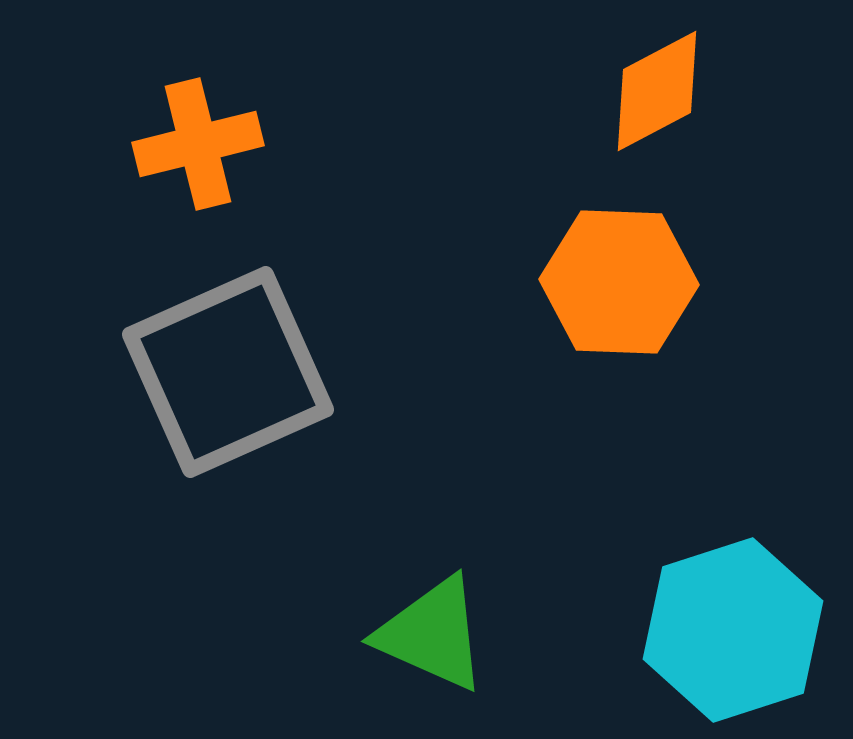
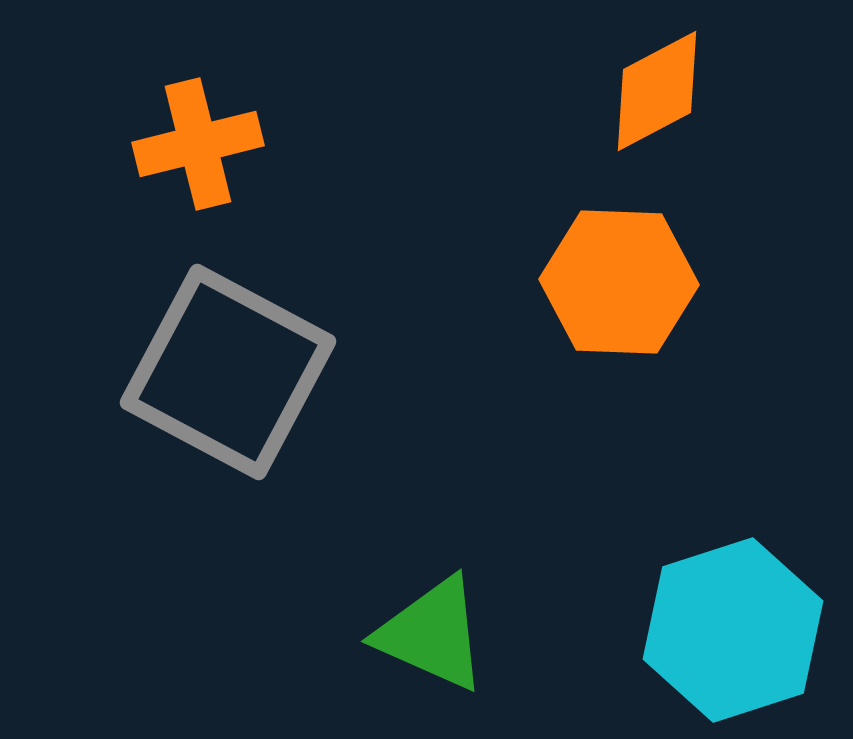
gray square: rotated 38 degrees counterclockwise
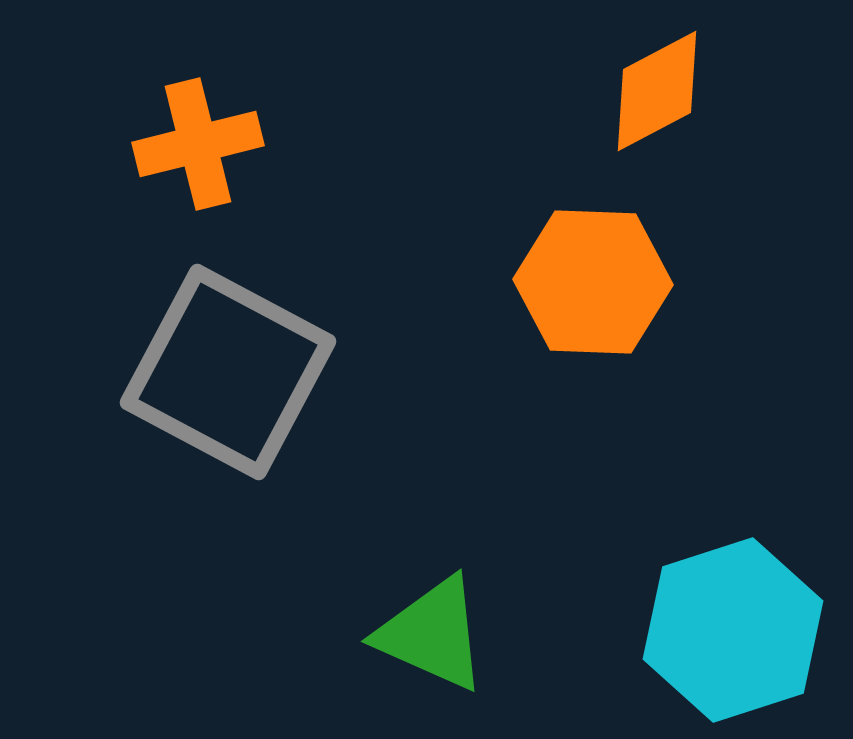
orange hexagon: moved 26 px left
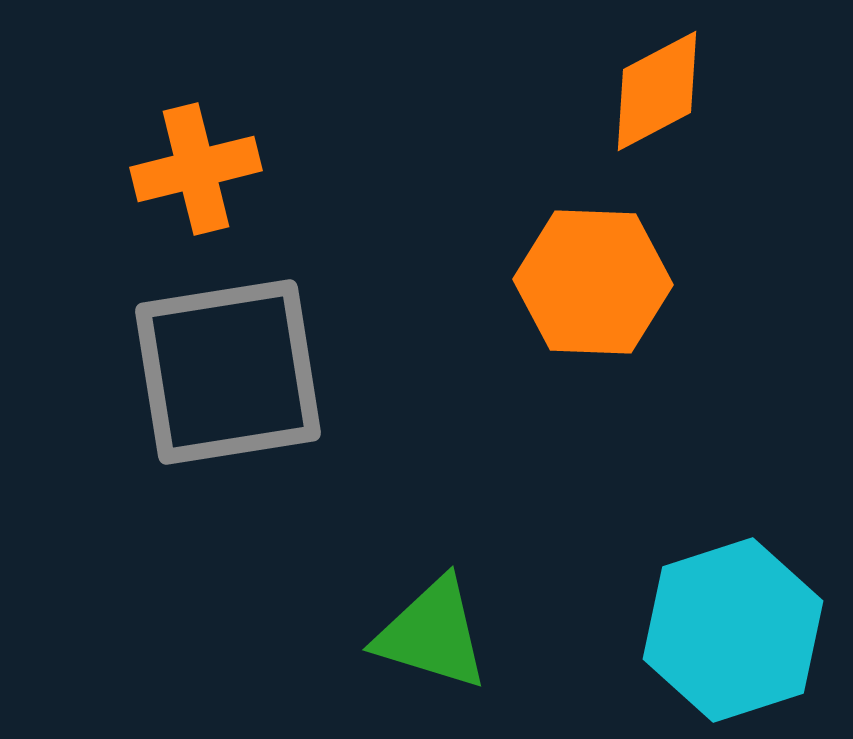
orange cross: moved 2 px left, 25 px down
gray square: rotated 37 degrees counterclockwise
green triangle: rotated 7 degrees counterclockwise
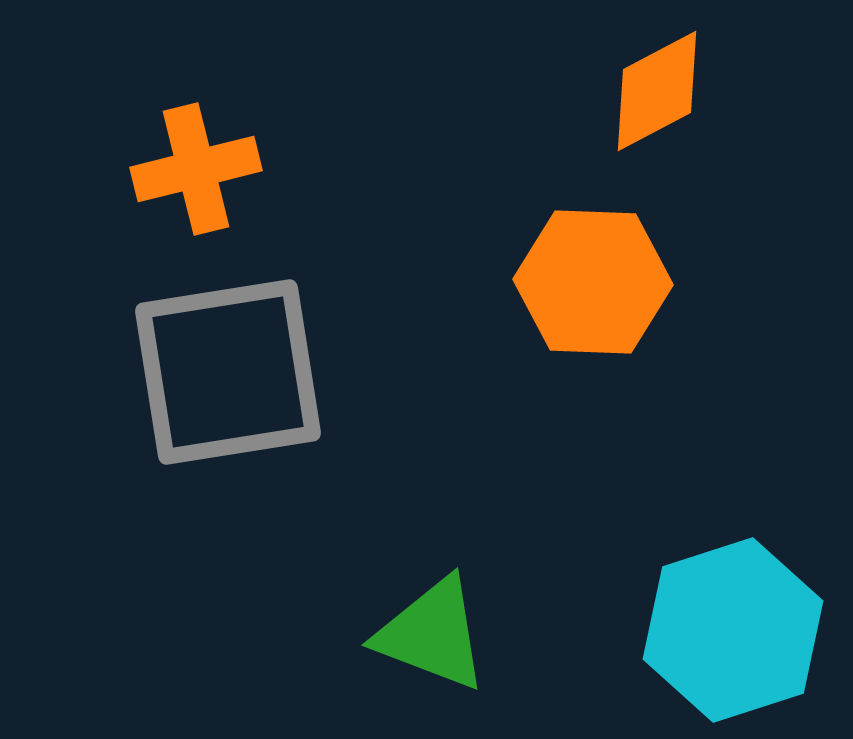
green triangle: rotated 4 degrees clockwise
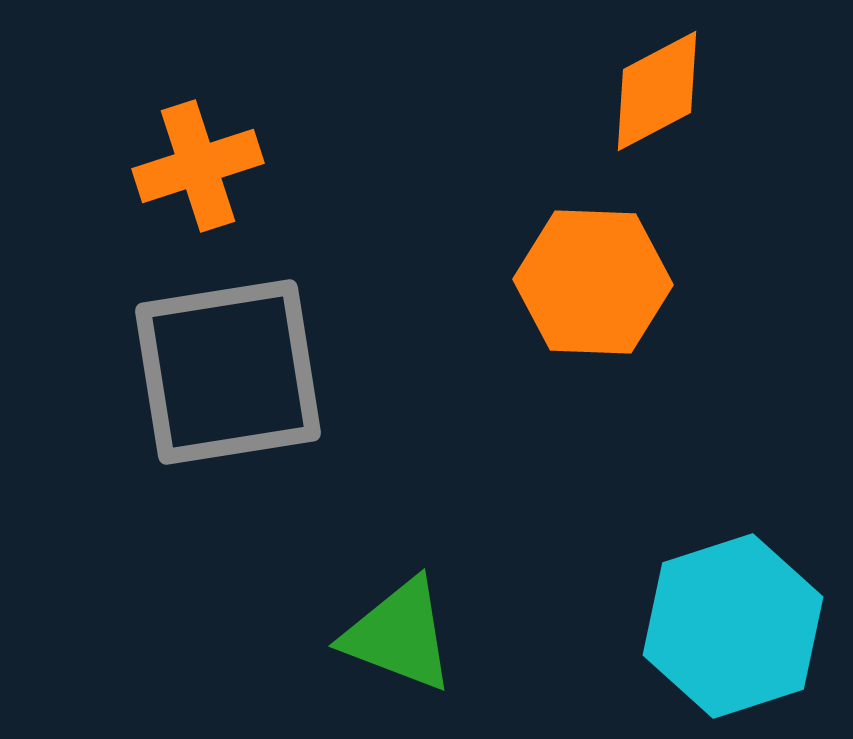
orange cross: moved 2 px right, 3 px up; rotated 4 degrees counterclockwise
cyan hexagon: moved 4 px up
green triangle: moved 33 px left, 1 px down
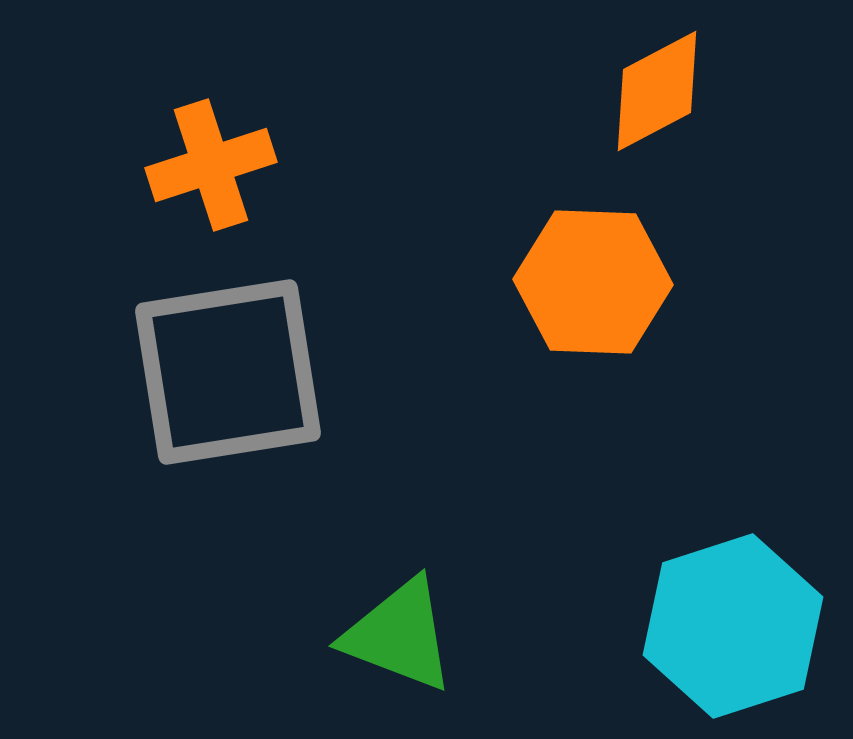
orange cross: moved 13 px right, 1 px up
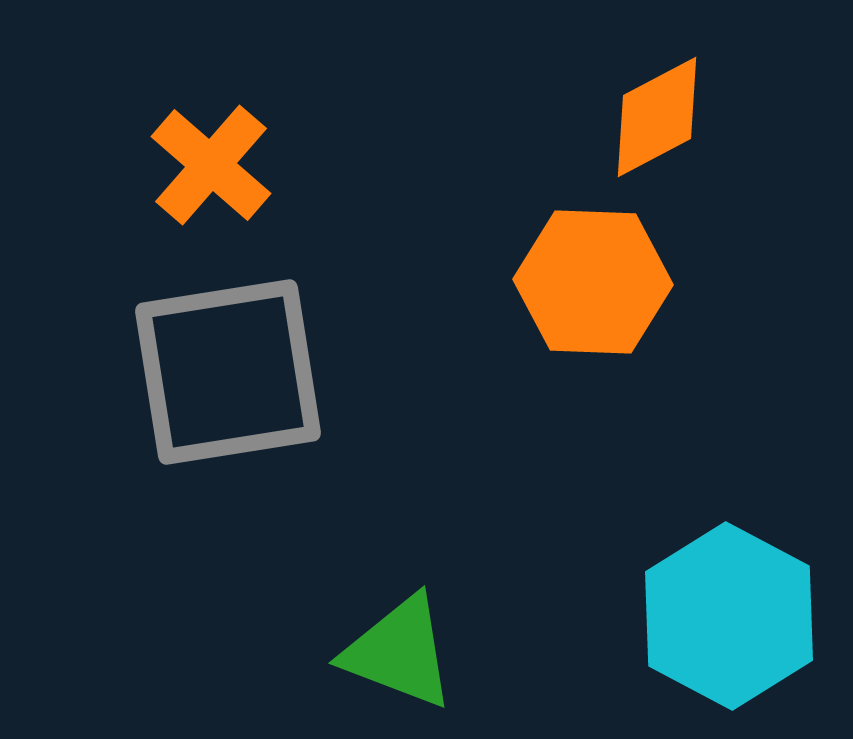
orange diamond: moved 26 px down
orange cross: rotated 31 degrees counterclockwise
cyan hexagon: moved 4 px left, 10 px up; rotated 14 degrees counterclockwise
green triangle: moved 17 px down
